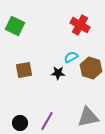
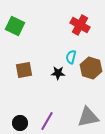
cyan semicircle: rotated 48 degrees counterclockwise
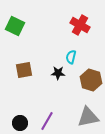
brown hexagon: moved 12 px down
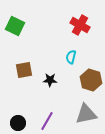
black star: moved 8 px left, 7 px down
gray triangle: moved 2 px left, 3 px up
black circle: moved 2 px left
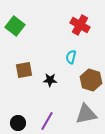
green square: rotated 12 degrees clockwise
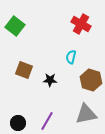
red cross: moved 1 px right, 1 px up
brown square: rotated 30 degrees clockwise
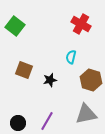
black star: rotated 16 degrees counterclockwise
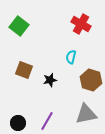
green square: moved 4 px right
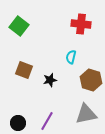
red cross: rotated 24 degrees counterclockwise
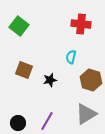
gray triangle: rotated 20 degrees counterclockwise
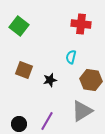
brown hexagon: rotated 10 degrees counterclockwise
gray triangle: moved 4 px left, 3 px up
black circle: moved 1 px right, 1 px down
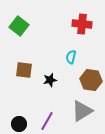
red cross: moved 1 px right
brown square: rotated 12 degrees counterclockwise
